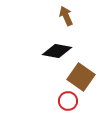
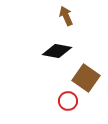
brown square: moved 5 px right, 1 px down
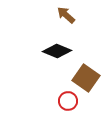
brown arrow: moved 1 px up; rotated 24 degrees counterclockwise
black diamond: rotated 12 degrees clockwise
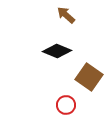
brown square: moved 3 px right, 1 px up
red circle: moved 2 px left, 4 px down
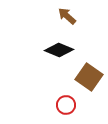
brown arrow: moved 1 px right, 1 px down
black diamond: moved 2 px right, 1 px up
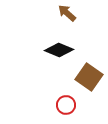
brown arrow: moved 3 px up
